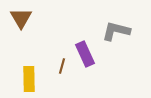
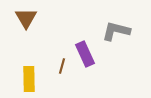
brown triangle: moved 5 px right
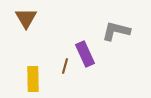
brown line: moved 3 px right
yellow rectangle: moved 4 px right
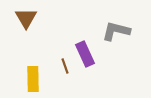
brown line: rotated 35 degrees counterclockwise
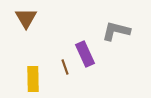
brown line: moved 1 px down
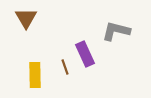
yellow rectangle: moved 2 px right, 4 px up
